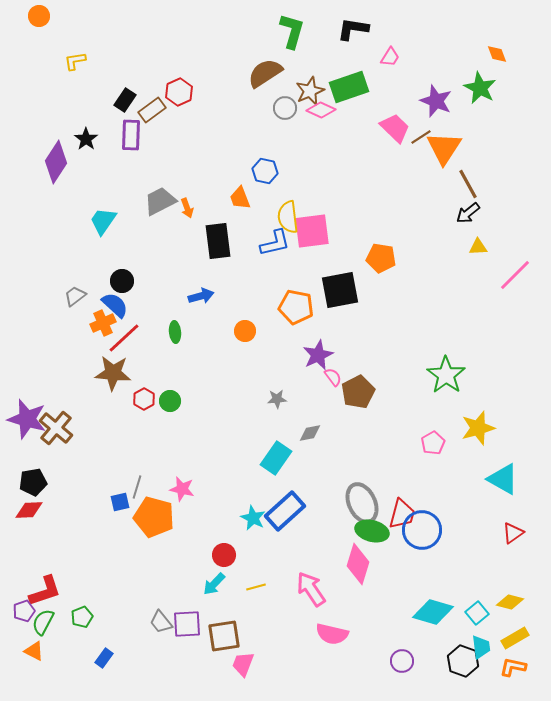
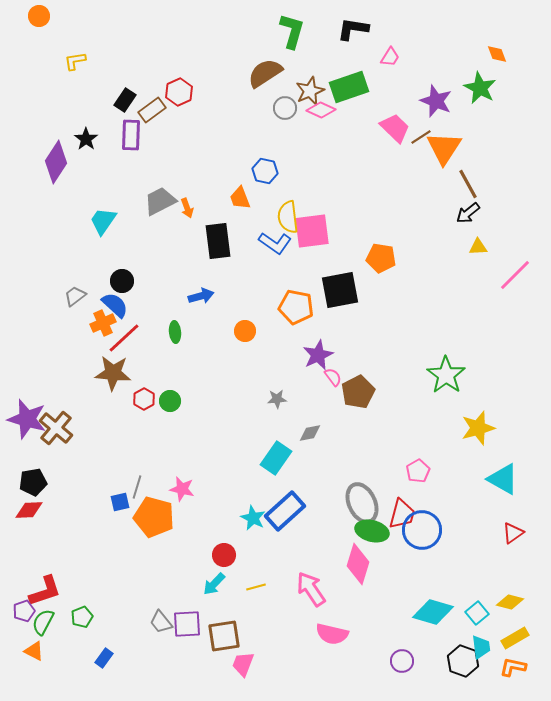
blue L-shape at (275, 243): rotated 48 degrees clockwise
pink pentagon at (433, 443): moved 15 px left, 28 px down
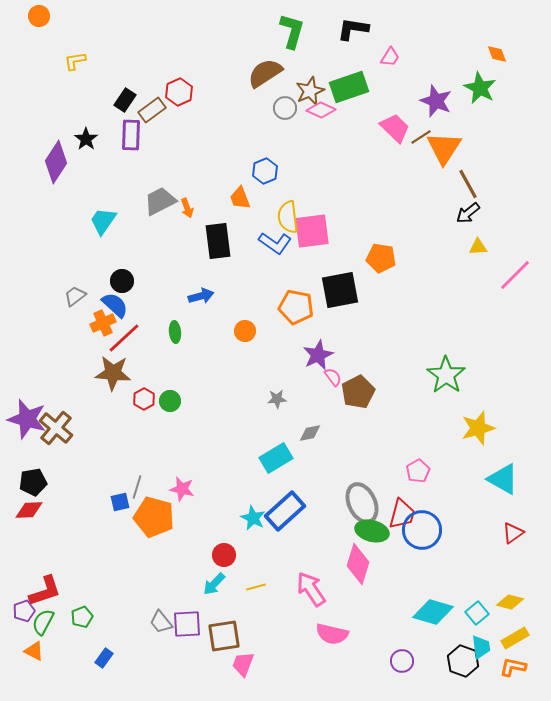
blue hexagon at (265, 171): rotated 25 degrees clockwise
cyan rectangle at (276, 458): rotated 24 degrees clockwise
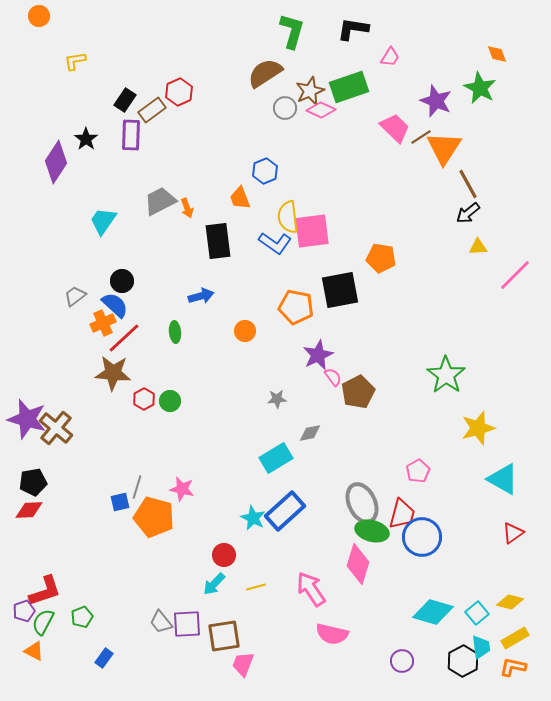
blue circle at (422, 530): moved 7 px down
black hexagon at (463, 661): rotated 12 degrees clockwise
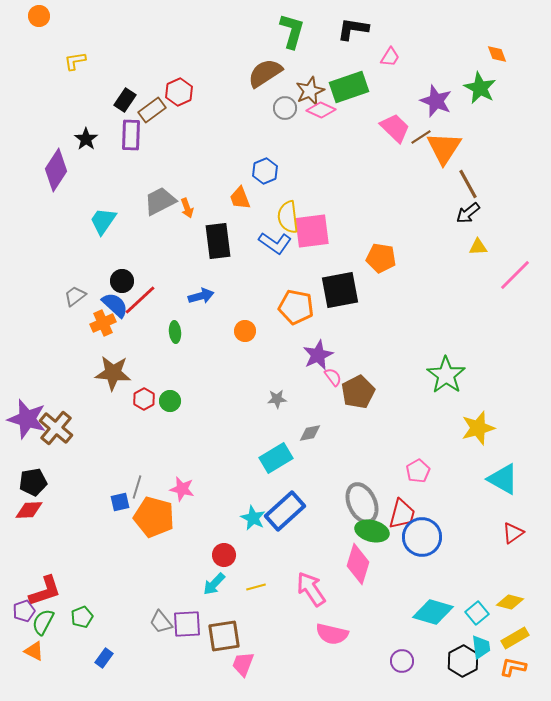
purple diamond at (56, 162): moved 8 px down
red line at (124, 338): moved 16 px right, 38 px up
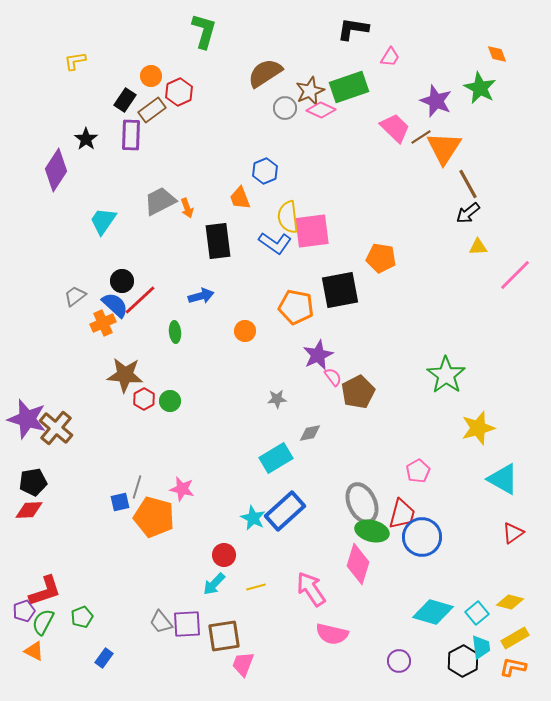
orange circle at (39, 16): moved 112 px right, 60 px down
green L-shape at (292, 31): moved 88 px left
brown star at (113, 373): moved 12 px right, 2 px down
purple circle at (402, 661): moved 3 px left
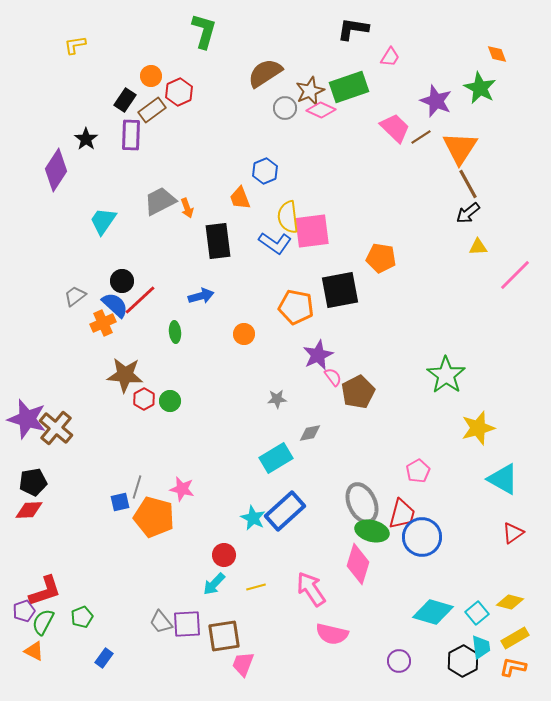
yellow L-shape at (75, 61): moved 16 px up
orange triangle at (444, 148): moved 16 px right
orange circle at (245, 331): moved 1 px left, 3 px down
